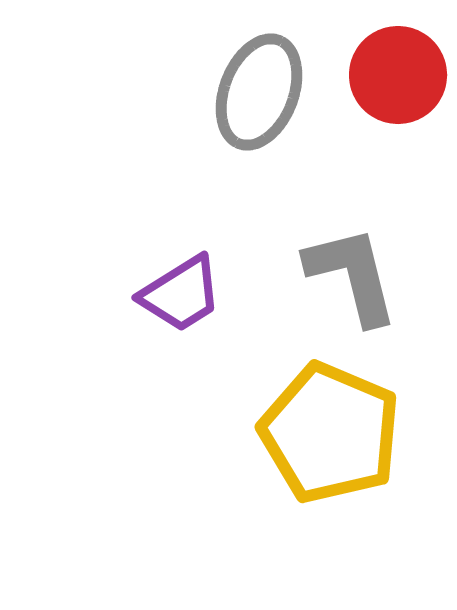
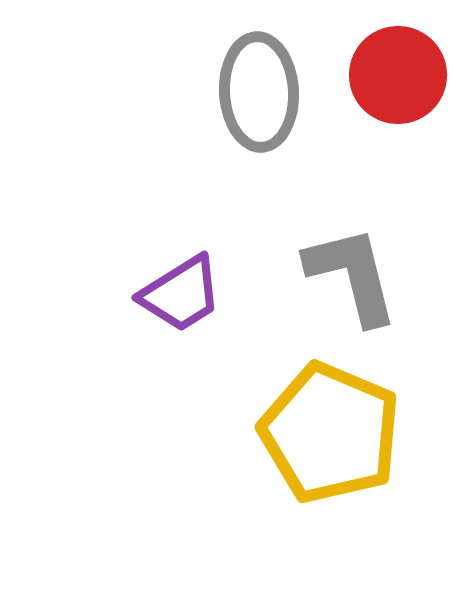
gray ellipse: rotated 24 degrees counterclockwise
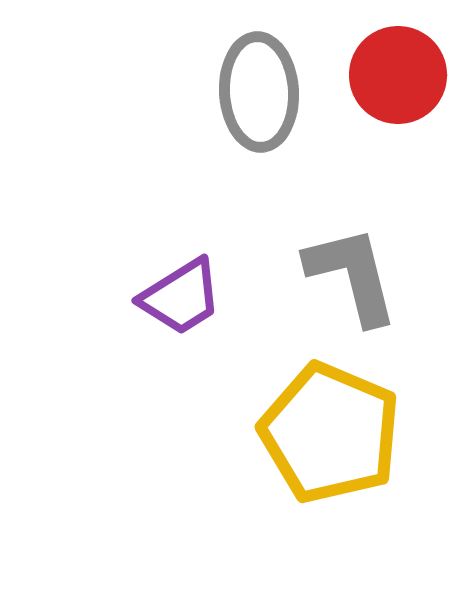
purple trapezoid: moved 3 px down
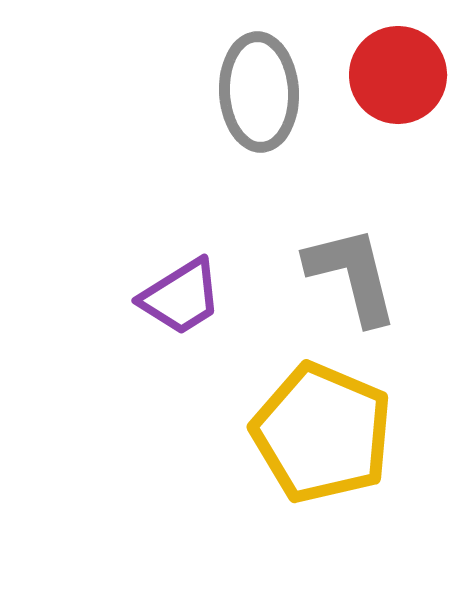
yellow pentagon: moved 8 px left
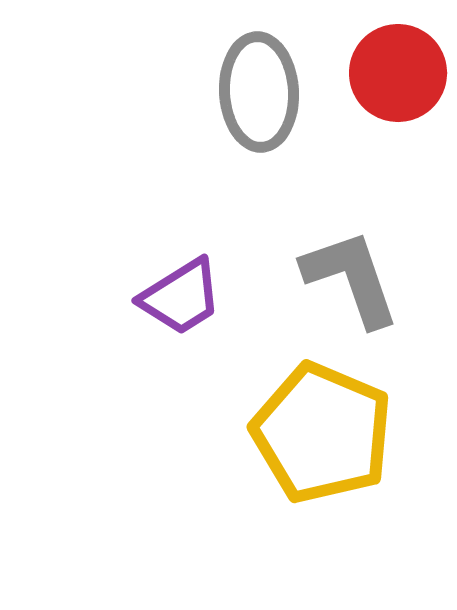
red circle: moved 2 px up
gray L-shape: moved 1 px left, 3 px down; rotated 5 degrees counterclockwise
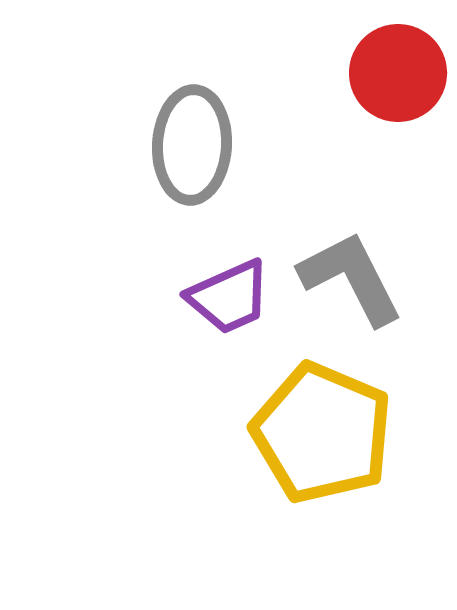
gray ellipse: moved 67 px left, 53 px down; rotated 6 degrees clockwise
gray L-shape: rotated 8 degrees counterclockwise
purple trapezoid: moved 48 px right; rotated 8 degrees clockwise
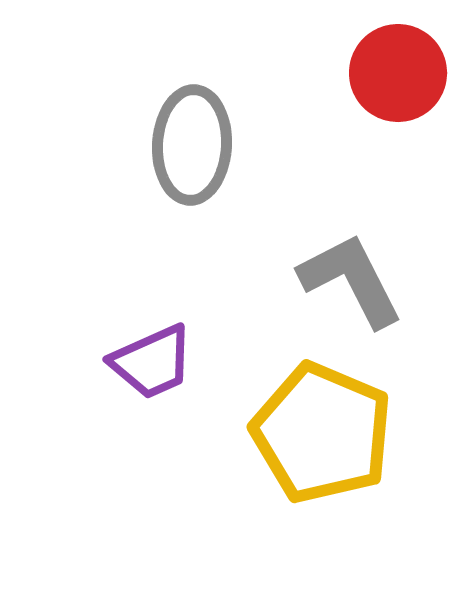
gray L-shape: moved 2 px down
purple trapezoid: moved 77 px left, 65 px down
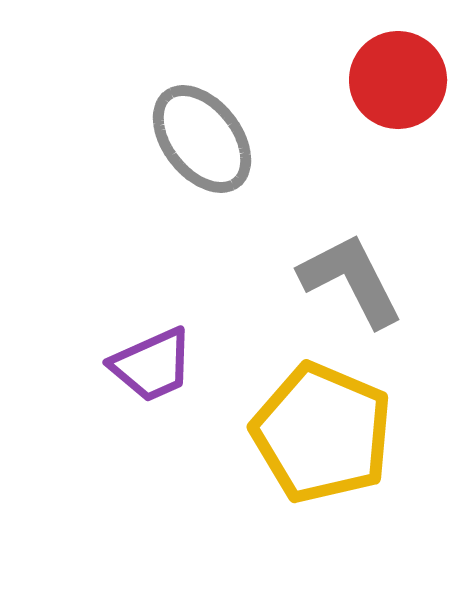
red circle: moved 7 px down
gray ellipse: moved 10 px right, 6 px up; rotated 41 degrees counterclockwise
purple trapezoid: moved 3 px down
